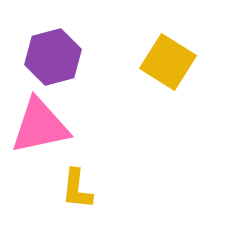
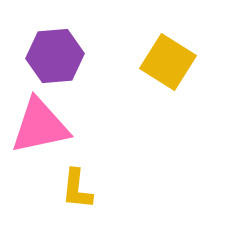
purple hexagon: moved 2 px right, 1 px up; rotated 10 degrees clockwise
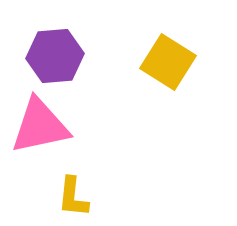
yellow L-shape: moved 4 px left, 8 px down
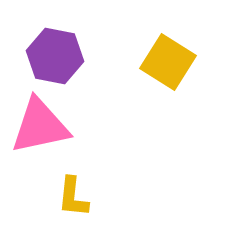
purple hexagon: rotated 16 degrees clockwise
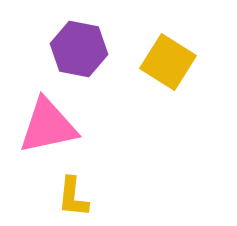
purple hexagon: moved 24 px right, 7 px up
pink triangle: moved 8 px right
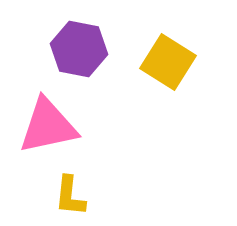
yellow L-shape: moved 3 px left, 1 px up
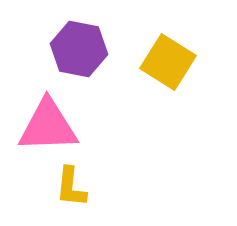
pink triangle: rotated 10 degrees clockwise
yellow L-shape: moved 1 px right, 9 px up
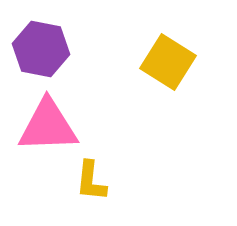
purple hexagon: moved 38 px left
yellow L-shape: moved 20 px right, 6 px up
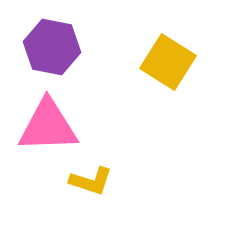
purple hexagon: moved 11 px right, 2 px up
yellow L-shape: rotated 78 degrees counterclockwise
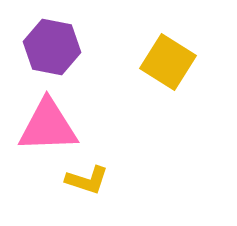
yellow L-shape: moved 4 px left, 1 px up
